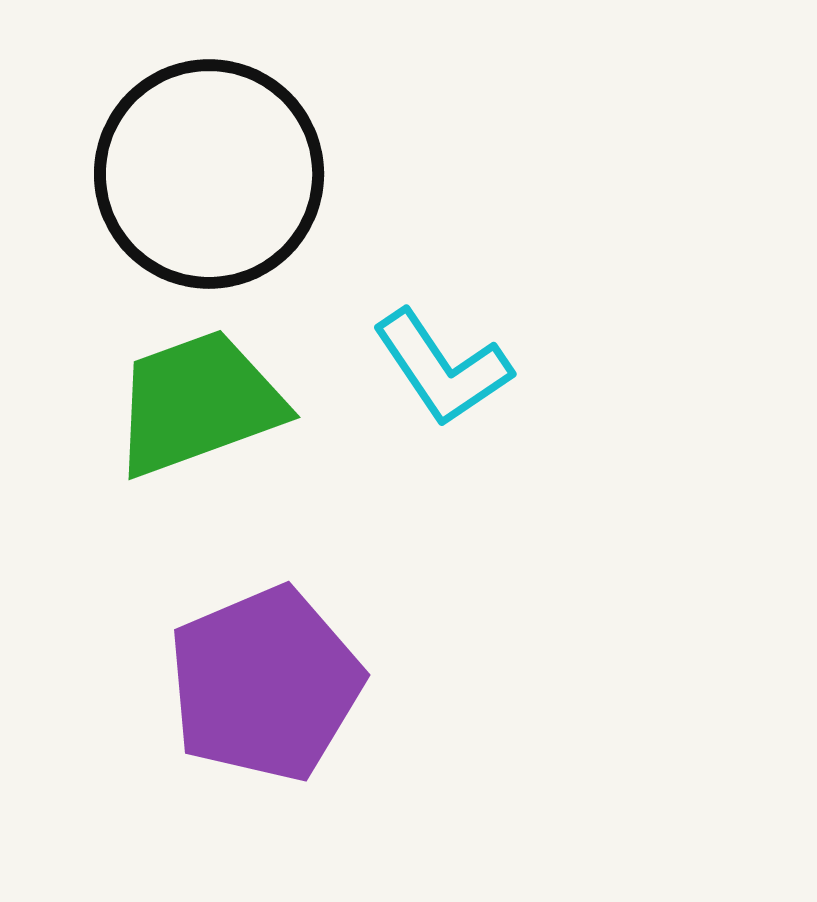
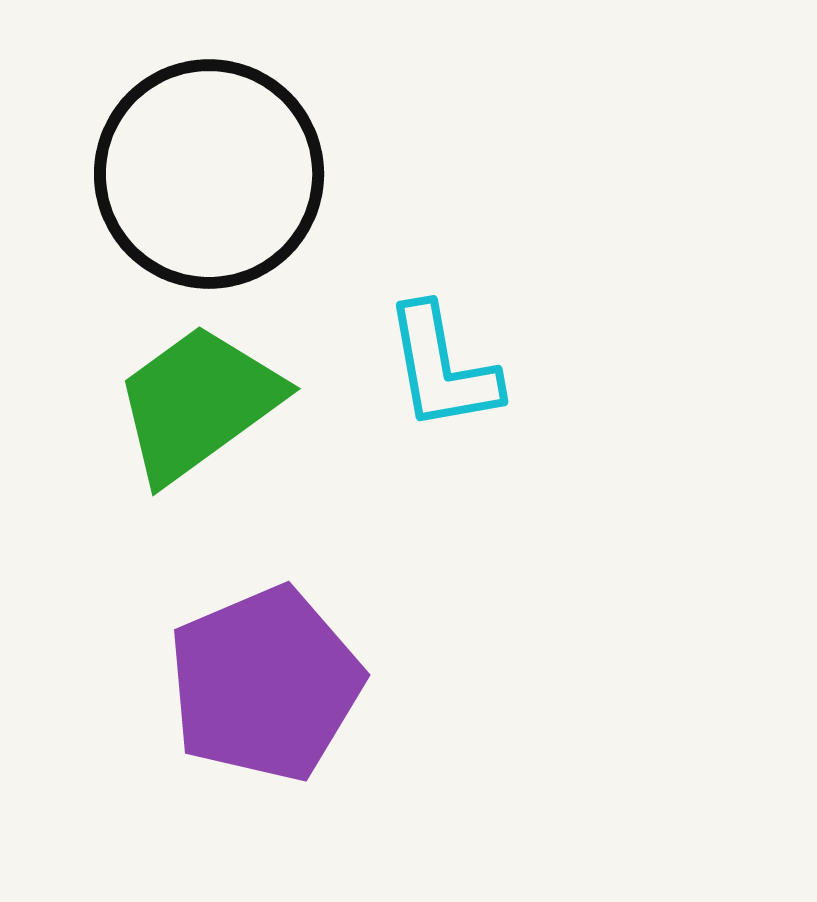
cyan L-shape: rotated 24 degrees clockwise
green trapezoid: rotated 16 degrees counterclockwise
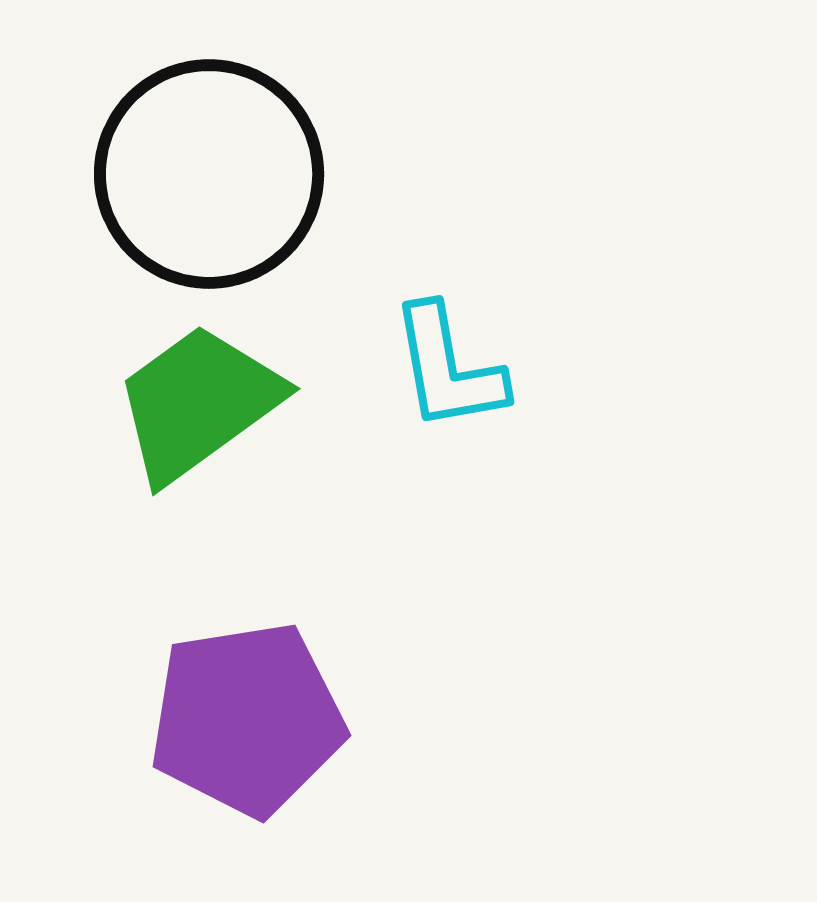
cyan L-shape: moved 6 px right
purple pentagon: moved 18 px left, 35 px down; rotated 14 degrees clockwise
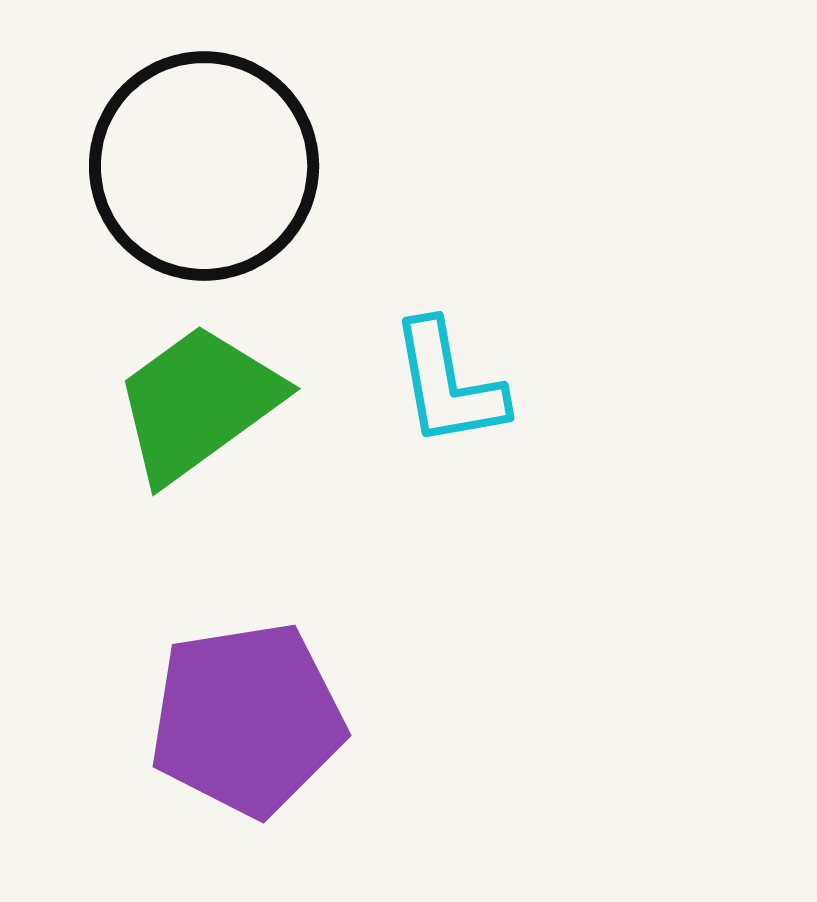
black circle: moved 5 px left, 8 px up
cyan L-shape: moved 16 px down
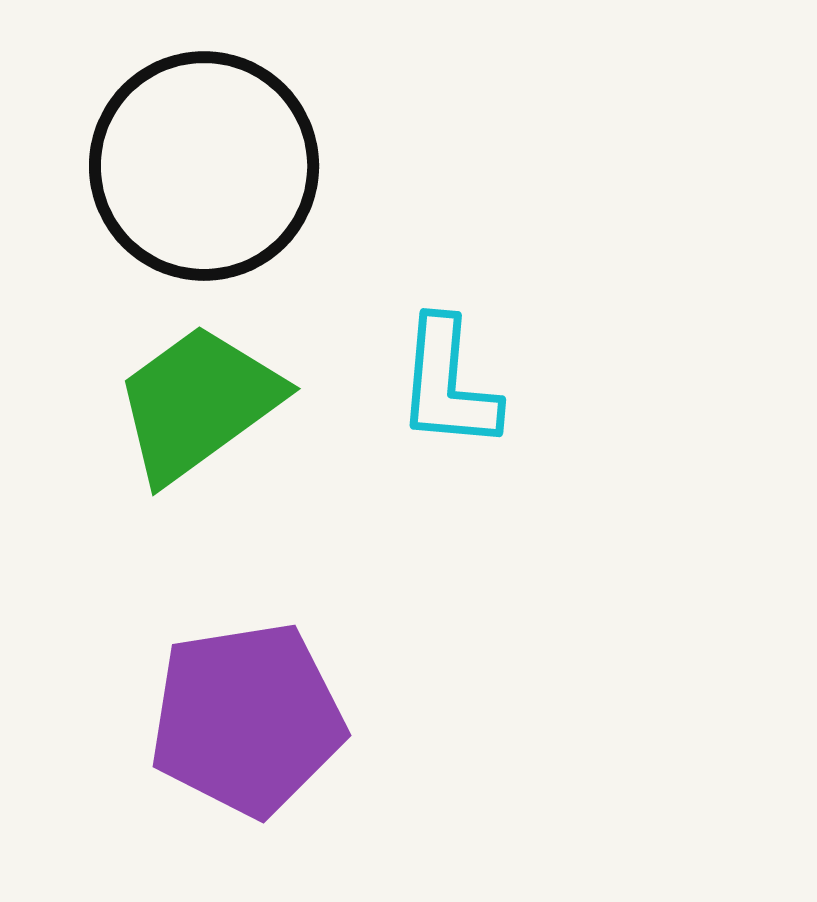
cyan L-shape: rotated 15 degrees clockwise
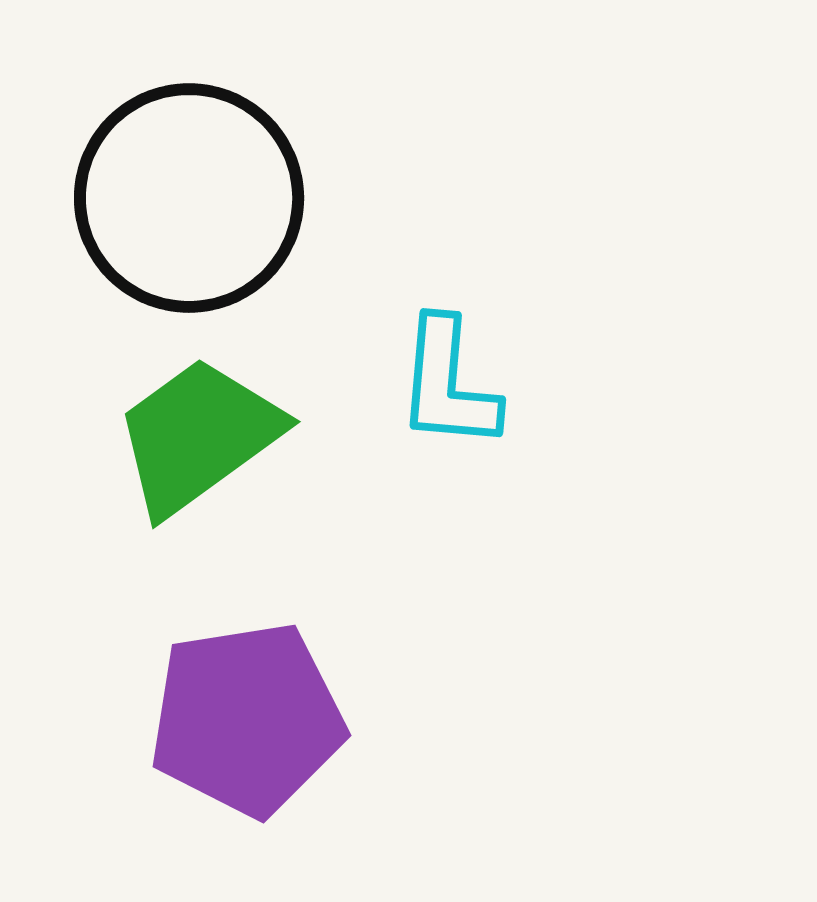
black circle: moved 15 px left, 32 px down
green trapezoid: moved 33 px down
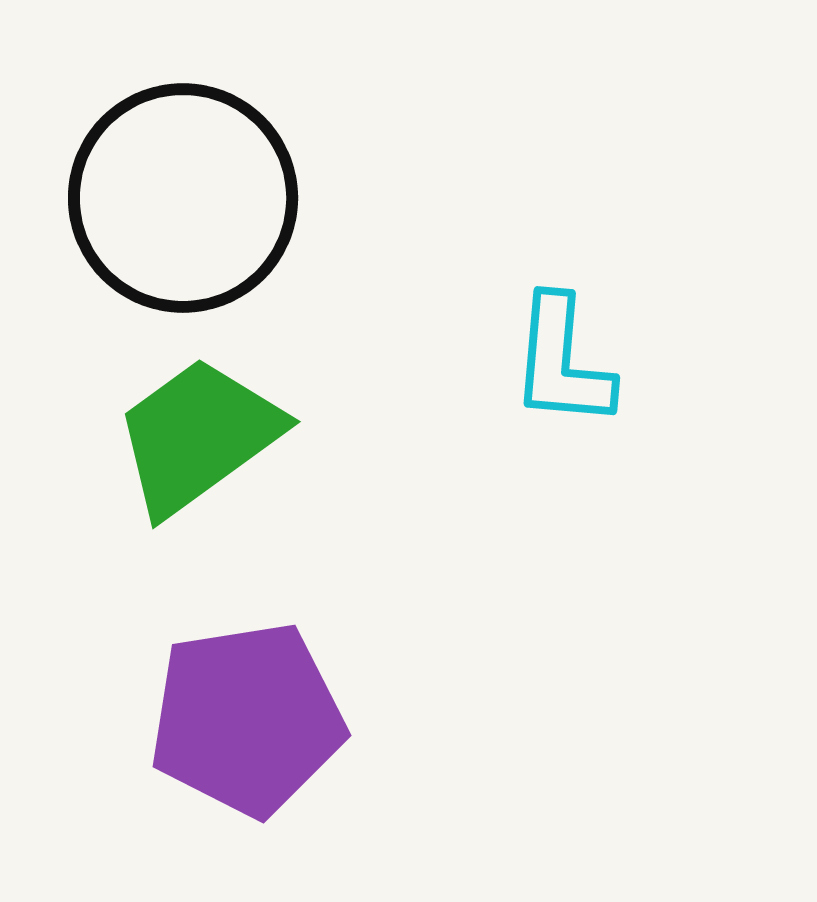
black circle: moved 6 px left
cyan L-shape: moved 114 px right, 22 px up
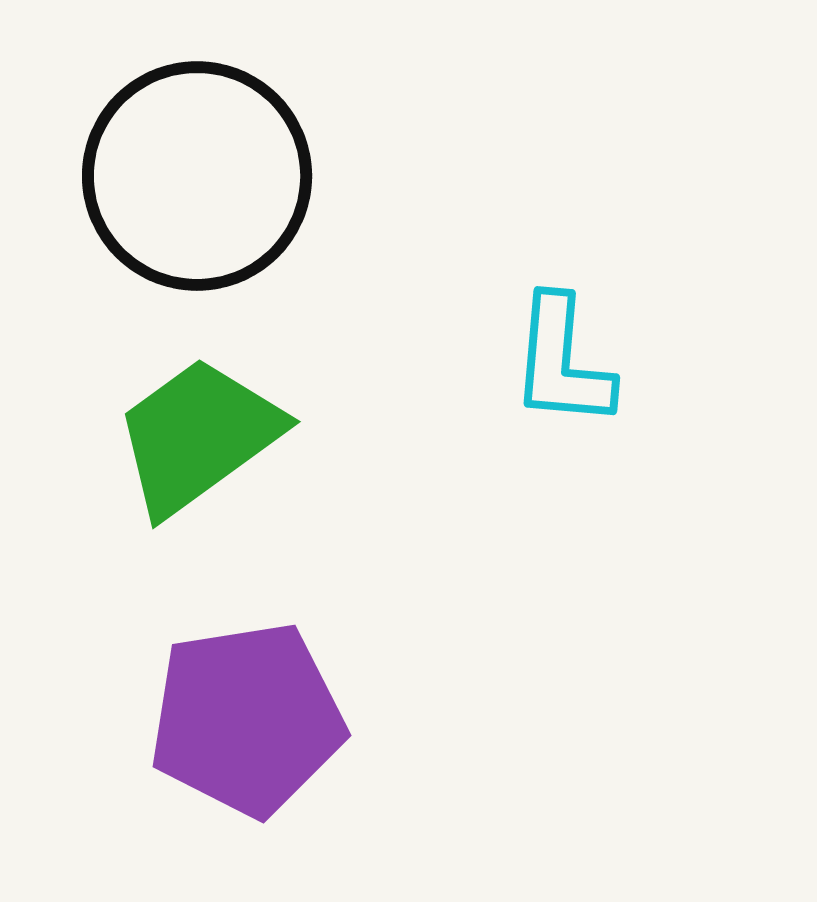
black circle: moved 14 px right, 22 px up
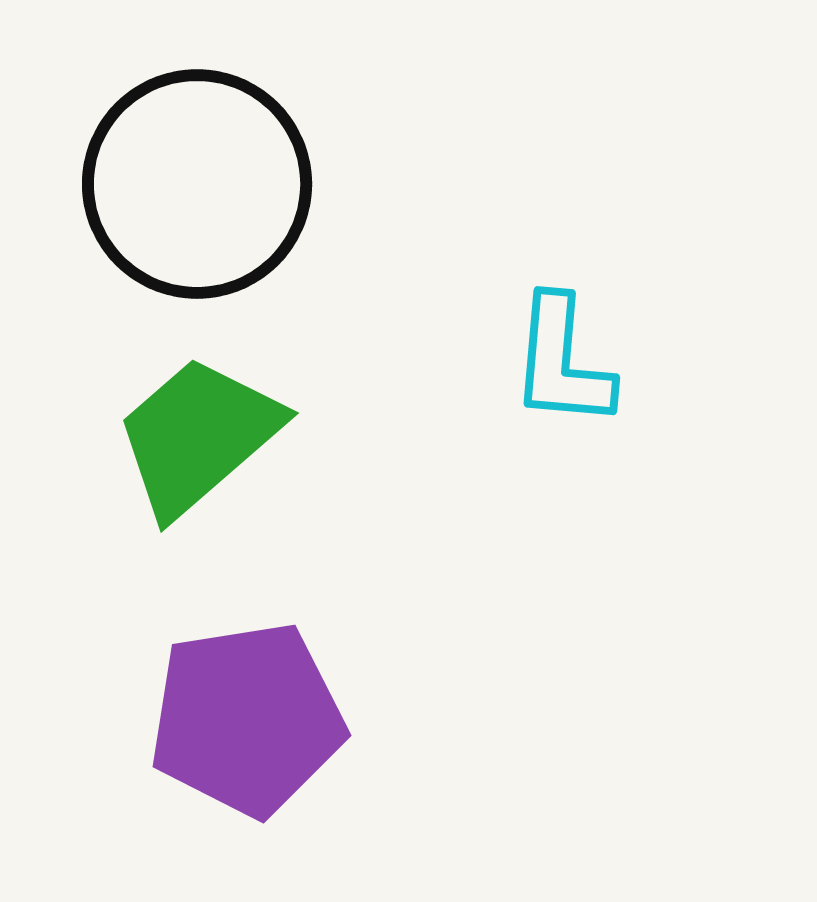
black circle: moved 8 px down
green trapezoid: rotated 5 degrees counterclockwise
